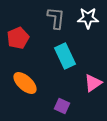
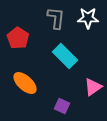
red pentagon: rotated 15 degrees counterclockwise
cyan rectangle: rotated 20 degrees counterclockwise
pink triangle: moved 4 px down
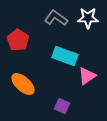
gray L-shape: rotated 60 degrees counterclockwise
red pentagon: moved 2 px down
cyan rectangle: rotated 25 degrees counterclockwise
orange ellipse: moved 2 px left, 1 px down
pink triangle: moved 6 px left, 11 px up
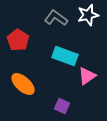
white star: moved 3 px up; rotated 15 degrees counterclockwise
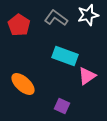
red pentagon: moved 1 px right, 15 px up
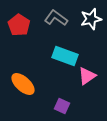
white star: moved 3 px right, 4 px down
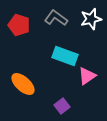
red pentagon: rotated 15 degrees counterclockwise
purple square: rotated 28 degrees clockwise
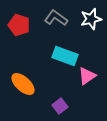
purple square: moved 2 px left
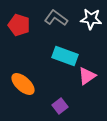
white star: rotated 20 degrees clockwise
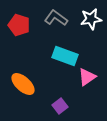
white star: rotated 15 degrees counterclockwise
pink triangle: moved 1 px down
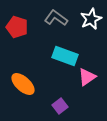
white star: rotated 15 degrees counterclockwise
red pentagon: moved 2 px left, 2 px down
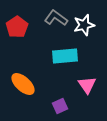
white star: moved 7 px left, 6 px down; rotated 10 degrees clockwise
red pentagon: rotated 20 degrees clockwise
cyan rectangle: rotated 25 degrees counterclockwise
pink triangle: moved 8 px down; rotated 30 degrees counterclockwise
purple square: rotated 14 degrees clockwise
